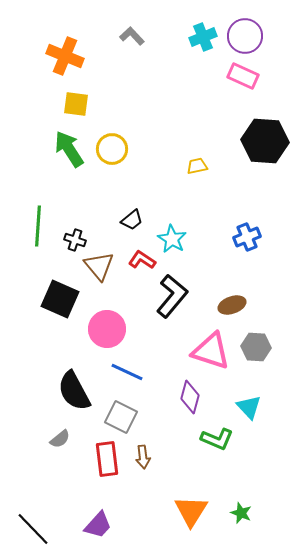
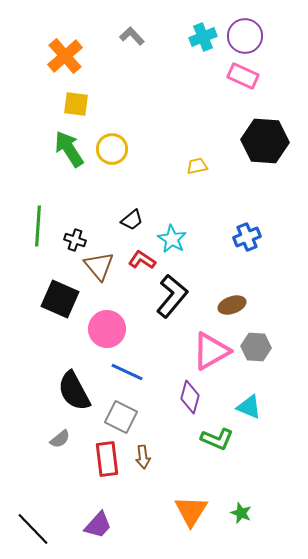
orange cross: rotated 27 degrees clockwise
pink triangle: rotated 48 degrees counterclockwise
cyan triangle: rotated 24 degrees counterclockwise
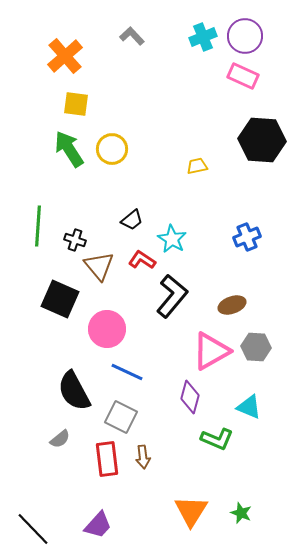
black hexagon: moved 3 px left, 1 px up
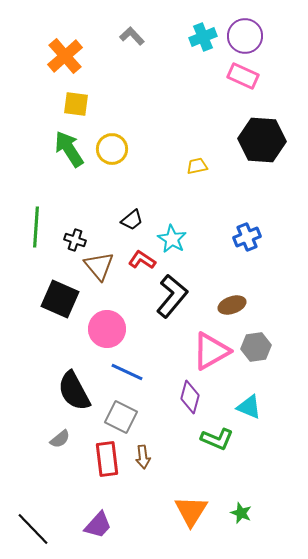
green line: moved 2 px left, 1 px down
gray hexagon: rotated 12 degrees counterclockwise
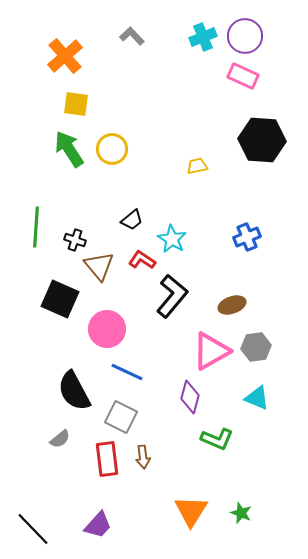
cyan triangle: moved 8 px right, 9 px up
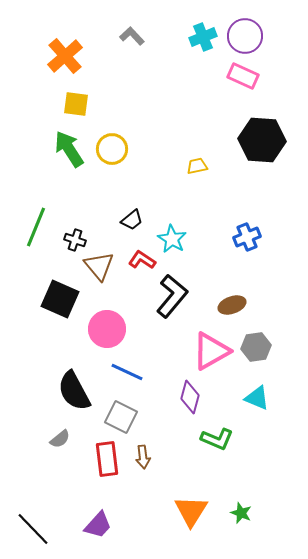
green line: rotated 18 degrees clockwise
